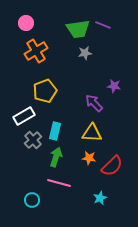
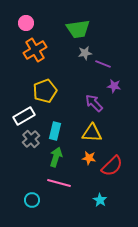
purple line: moved 39 px down
orange cross: moved 1 px left, 1 px up
gray cross: moved 2 px left, 1 px up
cyan star: moved 2 px down; rotated 16 degrees counterclockwise
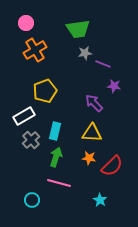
gray cross: moved 1 px down
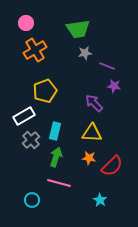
purple line: moved 4 px right, 2 px down
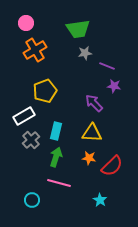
cyan rectangle: moved 1 px right
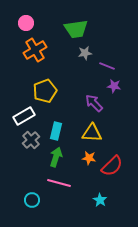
green trapezoid: moved 2 px left
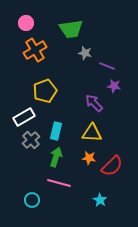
green trapezoid: moved 5 px left
gray star: rotated 24 degrees clockwise
white rectangle: moved 1 px down
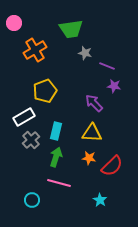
pink circle: moved 12 px left
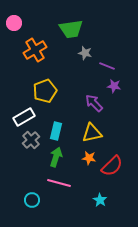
yellow triangle: rotated 15 degrees counterclockwise
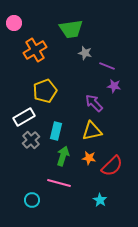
yellow triangle: moved 2 px up
green arrow: moved 7 px right, 1 px up
